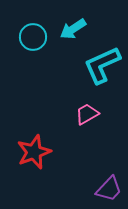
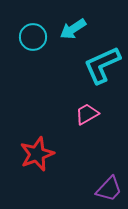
red star: moved 3 px right, 2 px down
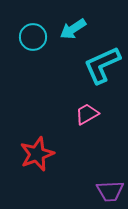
purple trapezoid: moved 1 px right, 2 px down; rotated 44 degrees clockwise
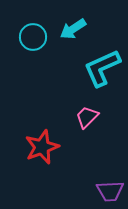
cyan L-shape: moved 3 px down
pink trapezoid: moved 3 px down; rotated 15 degrees counterclockwise
red star: moved 5 px right, 7 px up
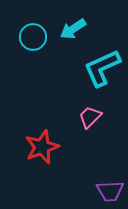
pink trapezoid: moved 3 px right
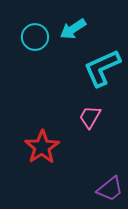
cyan circle: moved 2 px right
pink trapezoid: rotated 15 degrees counterclockwise
red star: rotated 12 degrees counterclockwise
purple trapezoid: moved 2 px up; rotated 36 degrees counterclockwise
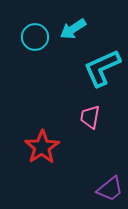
pink trapezoid: rotated 20 degrees counterclockwise
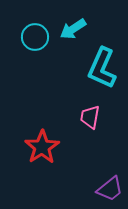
cyan L-shape: rotated 42 degrees counterclockwise
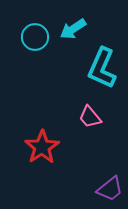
pink trapezoid: rotated 50 degrees counterclockwise
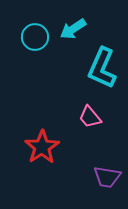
purple trapezoid: moved 3 px left, 12 px up; rotated 48 degrees clockwise
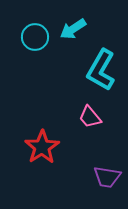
cyan L-shape: moved 1 px left, 2 px down; rotated 6 degrees clockwise
